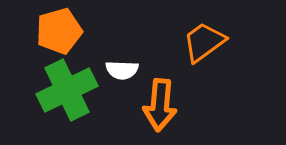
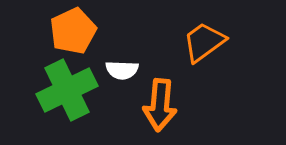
orange pentagon: moved 14 px right; rotated 9 degrees counterclockwise
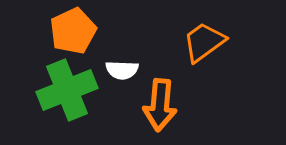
green cross: rotated 4 degrees clockwise
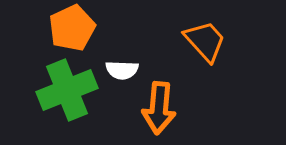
orange pentagon: moved 1 px left, 3 px up
orange trapezoid: moved 1 px right, 1 px up; rotated 84 degrees clockwise
orange arrow: moved 1 px left, 3 px down
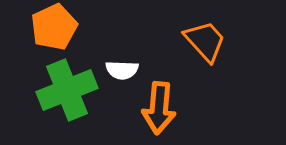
orange pentagon: moved 18 px left, 1 px up
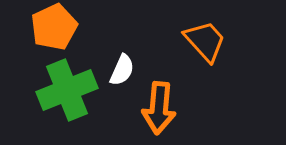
white semicircle: rotated 68 degrees counterclockwise
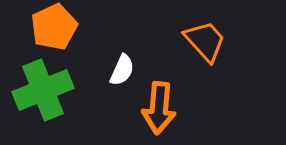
green cross: moved 24 px left
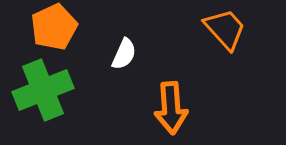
orange trapezoid: moved 20 px right, 12 px up
white semicircle: moved 2 px right, 16 px up
orange arrow: moved 12 px right; rotated 9 degrees counterclockwise
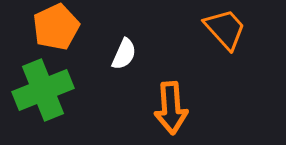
orange pentagon: moved 2 px right
